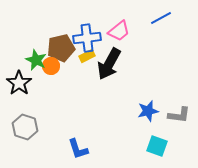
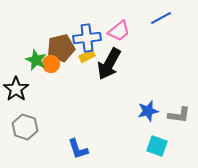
orange circle: moved 2 px up
black star: moved 3 px left, 6 px down
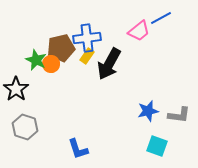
pink trapezoid: moved 20 px right
yellow rectangle: rotated 28 degrees counterclockwise
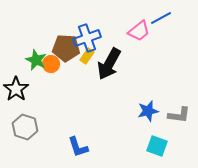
blue cross: rotated 12 degrees counterclockwise
brown pentagon: moved 5 px right; rotated 16 degrees clockwise
blue L-shape: moved 2 px up
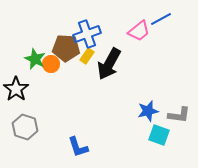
blue line: moved 1 px down
blue cross: moved 4 px up
green star: moved 1 px left, 1 px up
cyan square: moved 2 px right, 11 px up
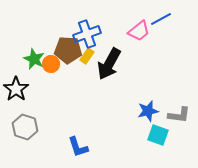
brown pentagon: moved 2 px right, 2 px down
green star: moved 1 px left
cyan square: moved 1 px left
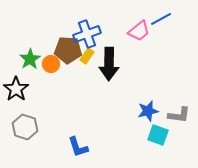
green star: moved 4 px left; rotated 15 degrees clockwise
black arrow: rotated 28 degrees counterclockwise
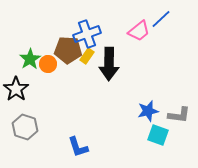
blue line: rotated 15 degrees counterclockwise
orange circle: moved 3 px left
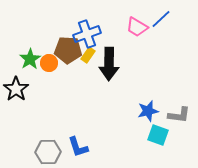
pink trapezoid: moved 2 px left, 4 px up; rotated 70 degrees clockwise
yellow rectangle: moved 1 px right, 1 px up
orange circle: moved 1 px right, 1 px up
gray hexagon: moved 23 px right, 25 px down; rotated 20 degrees counterclockwise
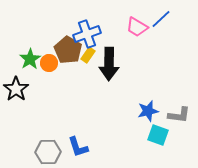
brown pentagon: rotated 28 degrees clockwise
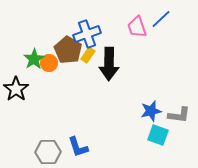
pink trapezoid: rotated 40 degrees clockwise
green star: moved 4 px right
blue star: moved 3 px right
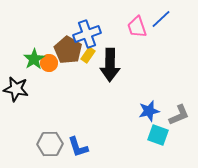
black arrow: moved 1 px right, 1 px down
black star: rotated 25 degrees counterclockwise
blue star: moved 2 px left
gray L-shape: rotated 30 degrees counterclockwise
gray hexagon: moved 2 px right, 8 px up
